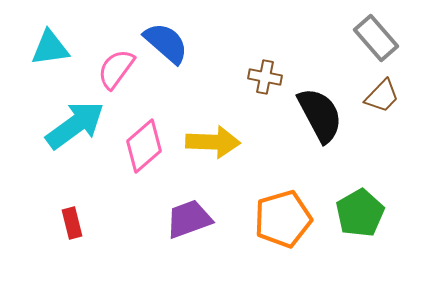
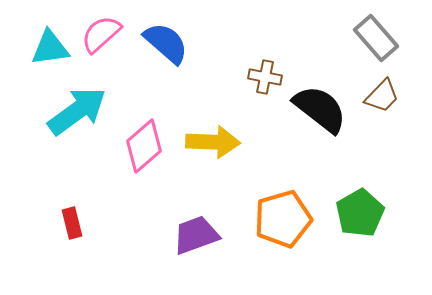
pink semicircle: moved 15 px left, 35 px up; rotated 12 degrees clockwise
black semicircle: moved 6 px up; rotated 24 degrees counterclockwise
cyan arrow: moved 2 px right, 14 px up
purple trapezoid: moved 7 px right, 16 px down
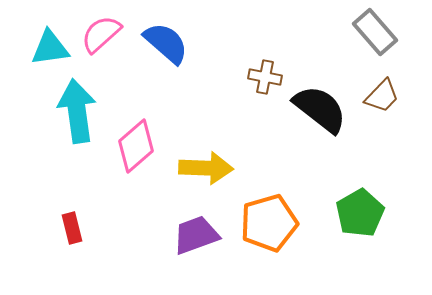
gray rectangle: moved 1 px left, 6 px up
cyan arrow: rotated 62 degrees counterclockwise
yellow arrow: moved 7 px left, 26 px down
pink diamond: moved 8 px left
orange pentagon: moved 14 px left, 4 px down
red rectangle: moved 5 px down
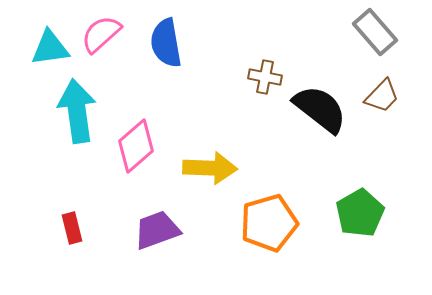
blue semicircle: rotated 141 degrees counterclockwise
yellow arrow: moved 4 px right
purple trapezoid: moved 39 px left, 5 px up
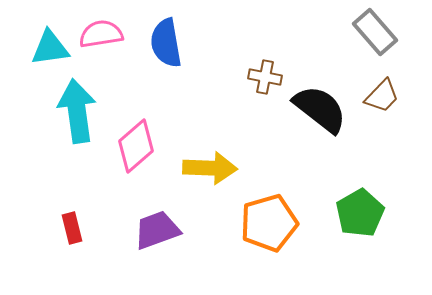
pink semicircle: rotated 33 degrees clockwise
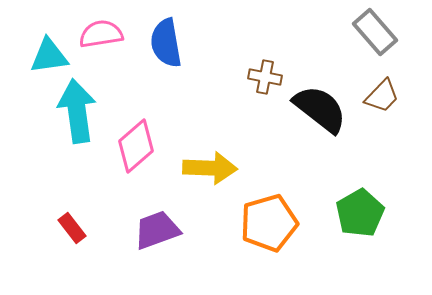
cyan triangle: moved 1 px left, 8 px down
red rectangle: rotated 24 degrees counterclockwise
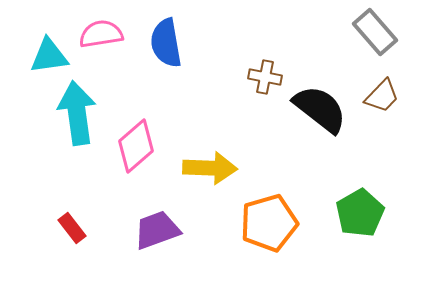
cyan arrow: moved 2 px down
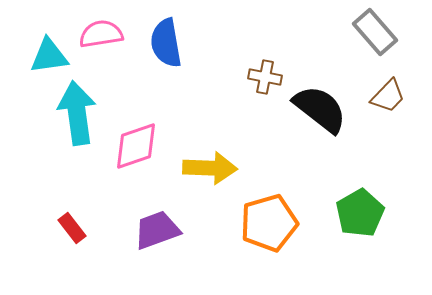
brown trapezoid: moved 6 px right
pink diamond: rotated 22 degrees clockwise
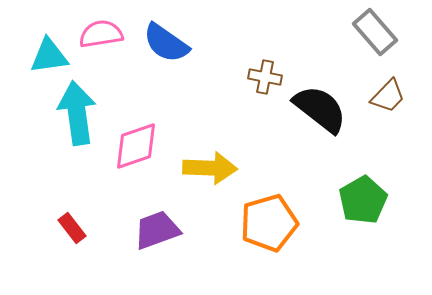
blue semicircle: rotated 45 degrees counterclockwise
green pentagon: moved 3 px right, 13 px up
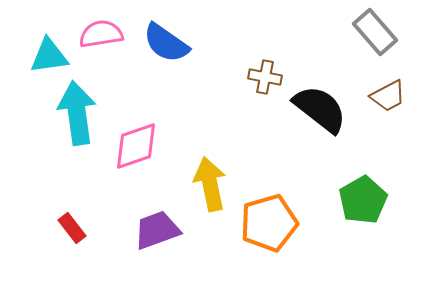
brown trapezoid: rotated 18 degrees clockwise
yellow arrow: moved 16 px down; rotated 104 degrees counterclockwise
